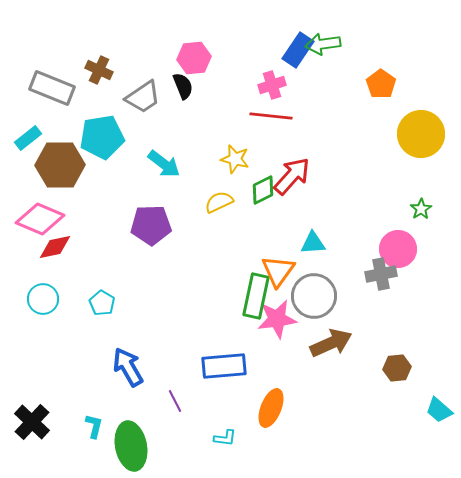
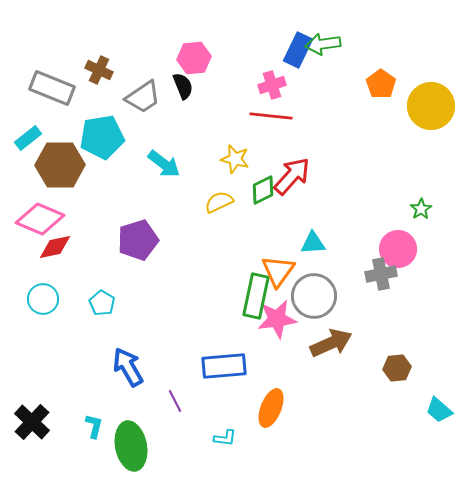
blue rectangle at (298, 50): rotated 8 degrees counterclockwise
yellow circle at (421, 134): moved 10 px right, 28 px up
purple pentagon at (151, 225): moved 13 px left, 15 px down; rotated 15 degrees counterclockwise
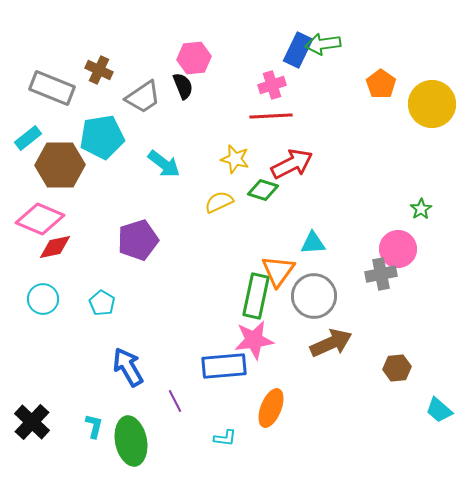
yellow circle at (431, 106): moved 1 px right, 2 px up
red line at (271, 116): rotated 9 degrees counterclockwise
red arrow at (292, 176): moved 12 px up; rotated 21 degrees clockwise
green diamond at (263, 190): rotated 44 degrees clockwise
pink star at (277, 319): moved 23 px left, 21 px down
green ellipse at (131, 446): moved 5 px up
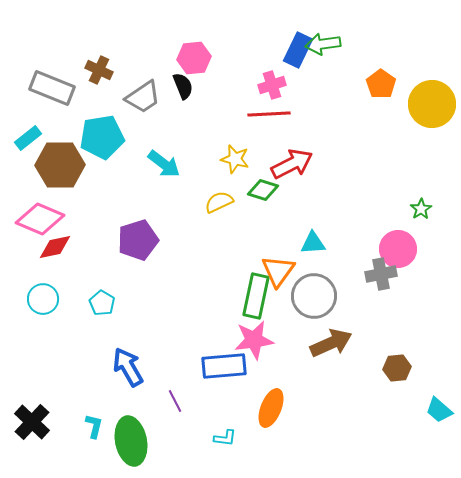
red line at (271, 116): moved 2 px left, 2 px up
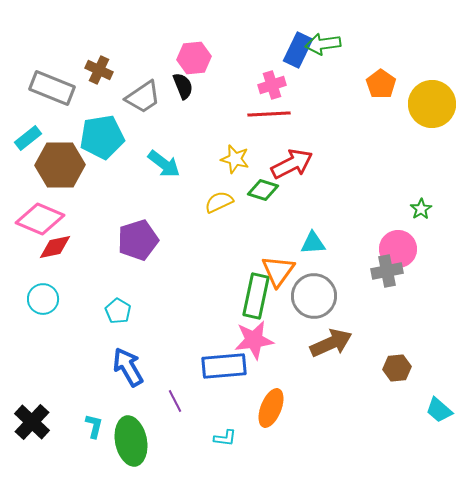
gray cross at (381, 274): moved 6 px right, 3 px up
cyan pentagon at (102, 303): moved 16 px right, 8 px down
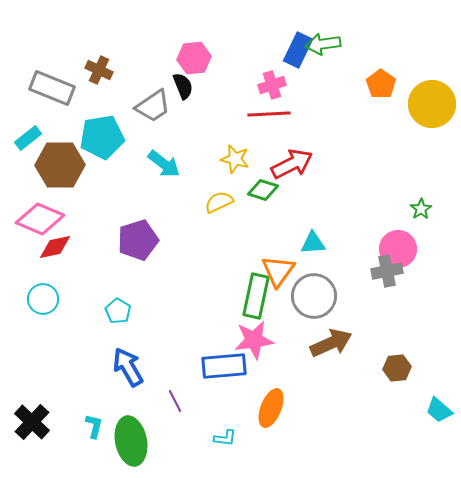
gray trapezoid at (143, 97): moved 10 px right, 9 px down
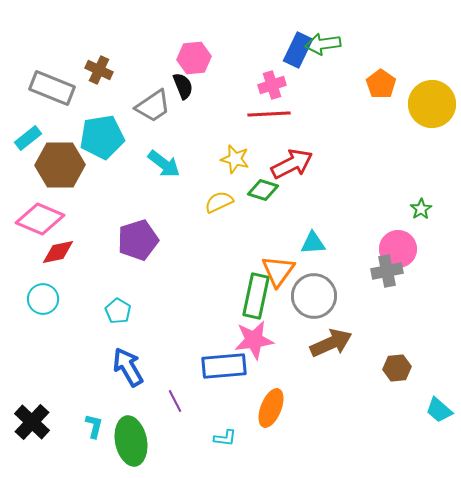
red diamond at (55, 247): moved 3 px right, 5 px down
